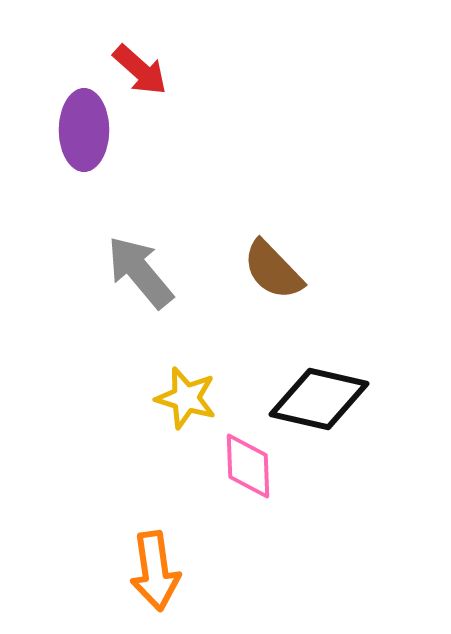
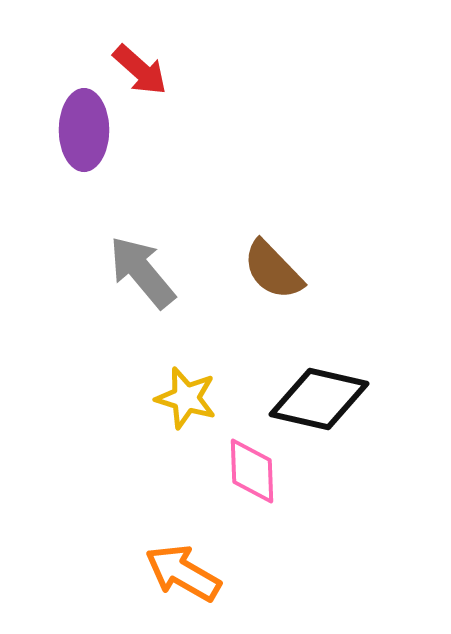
gray arrow: moved 2 px right
pink diamond: moved 4 px right, 5 px down
orange arrow: moved 28 px right, 2 px down; rotated 128 degrees clockwise
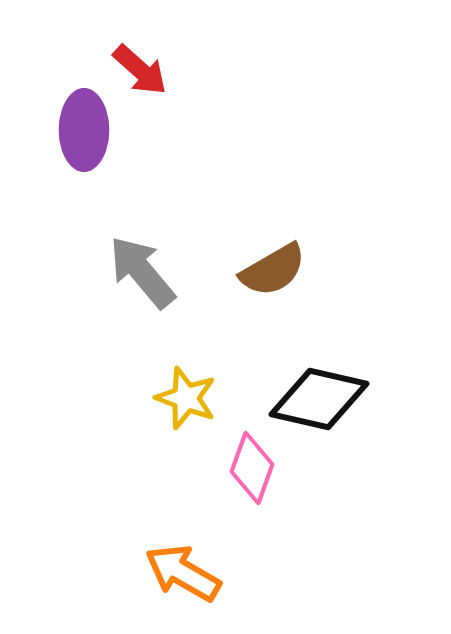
brown semicircle: rotated 76 degrees counterclockwise
yellow star: rotated 4 degrees clockwise
pink diamond: moved 3 px up; rotated 22 degrees clockwise
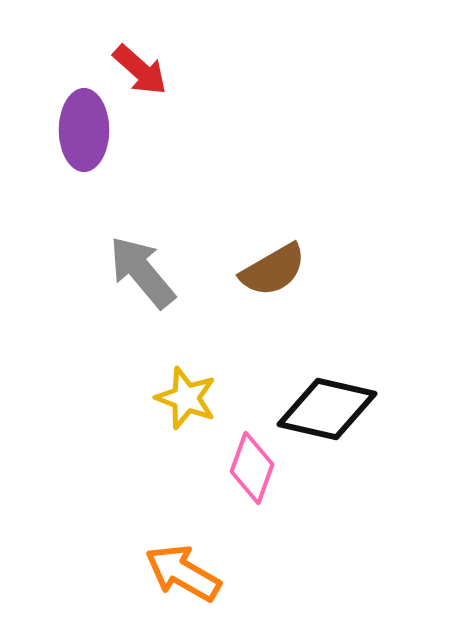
black diamond: moved 8 px right, 10 px down
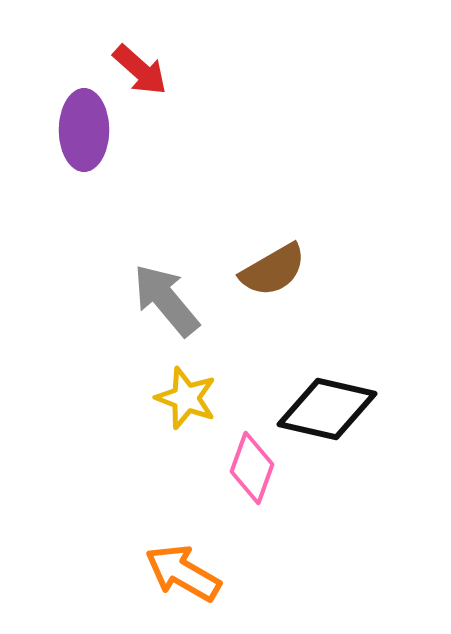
gray arrow: moved 24 px right, 28 px down
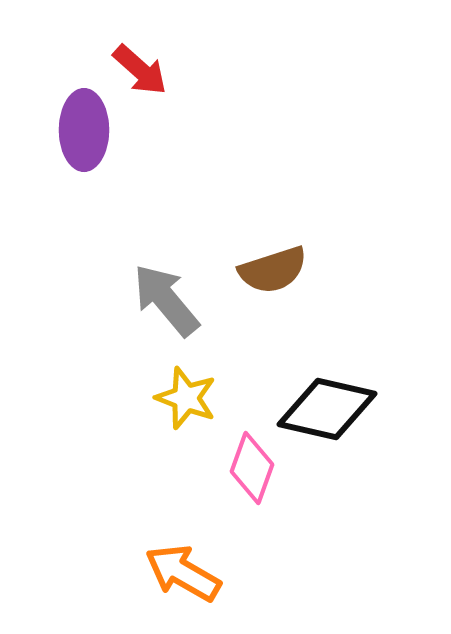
brown semicircle: rotated 12 degrees clockwise
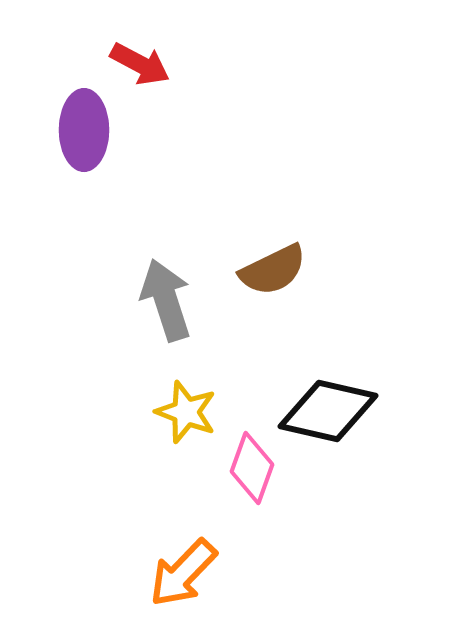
red arrow: moved 6 px up; rotated 14 degrees counterclockwise
brown semicircle: rotated 8 degrees counterclockwise
gray arrow: rotated 22 degrees clockwise
yellow star: moved 14 px down
black diamond: moved 1 px right, 2 px down
orange arrow: rotated 76 degrees counterclockwise
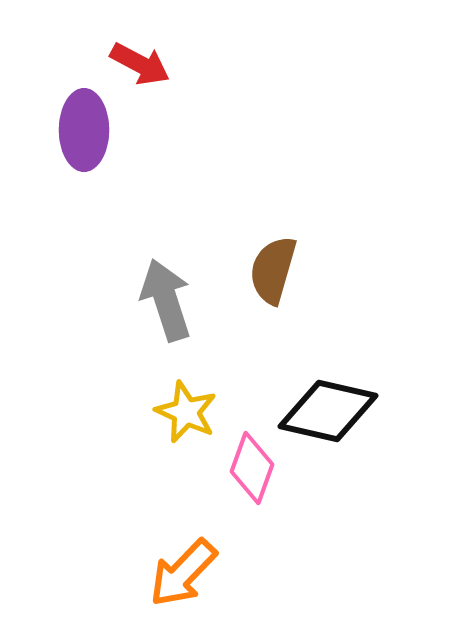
brown semicircle: rotated 132 degrees clockwise
yellow star: rotated 4 degrees clockwise
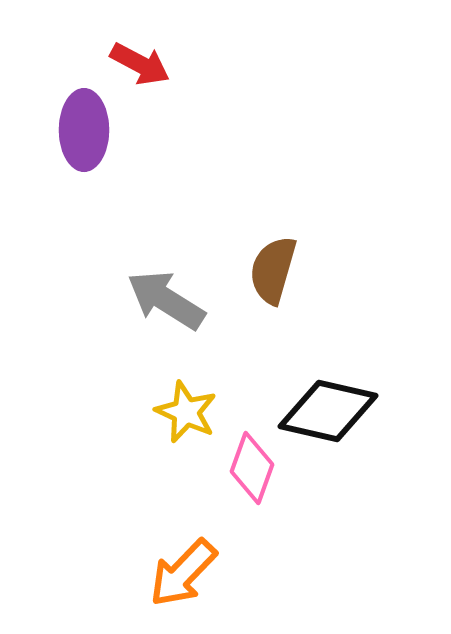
gray arrow: rotated 40 degrees counterclockwise
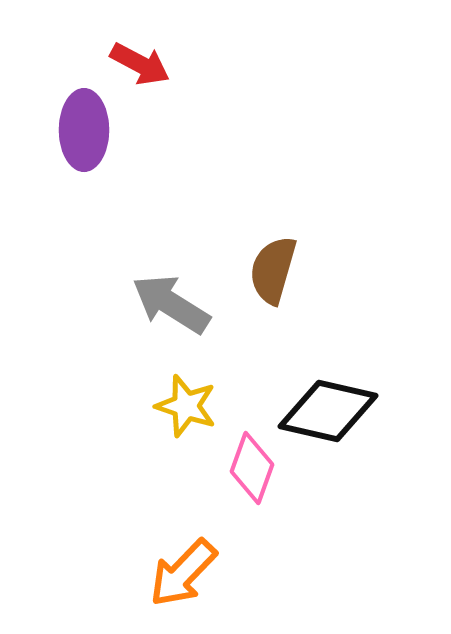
gray arrow: moved 5 px right, 4 px down
yellow star: moved 6 px up; rotated 6 degrees counterclockwise
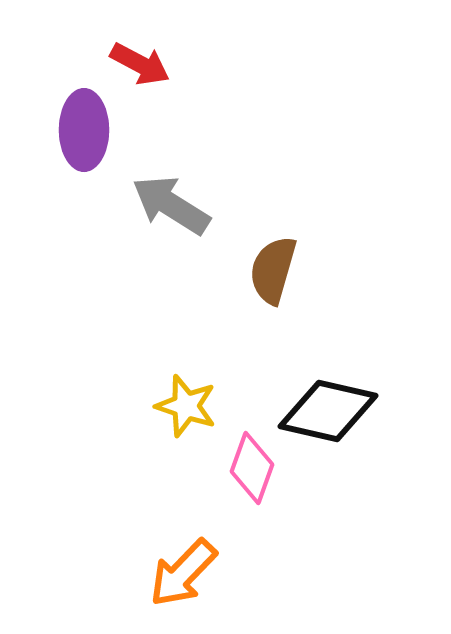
gray arrow: moved 99 px up
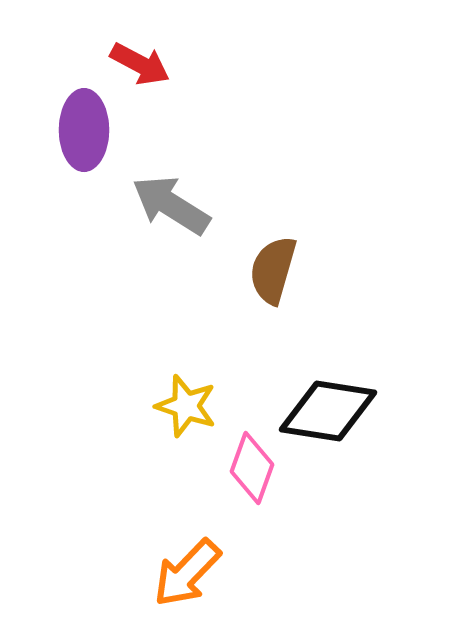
black diamond: rotated 4 degrees counterclockwise
orange arrow: moved 4 px right
